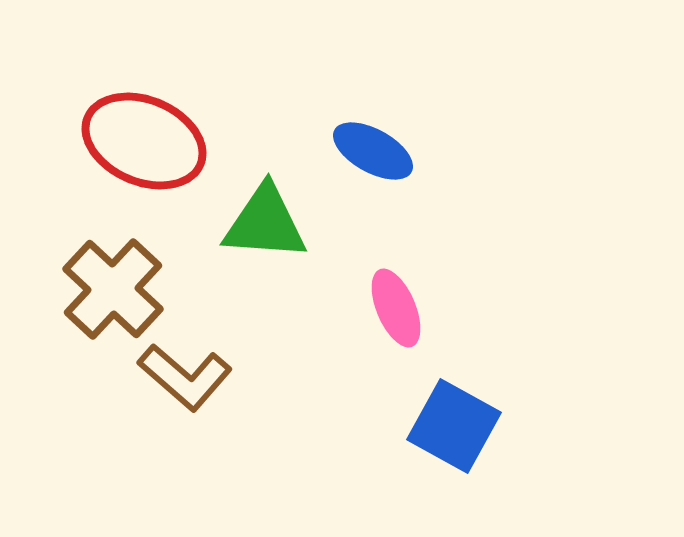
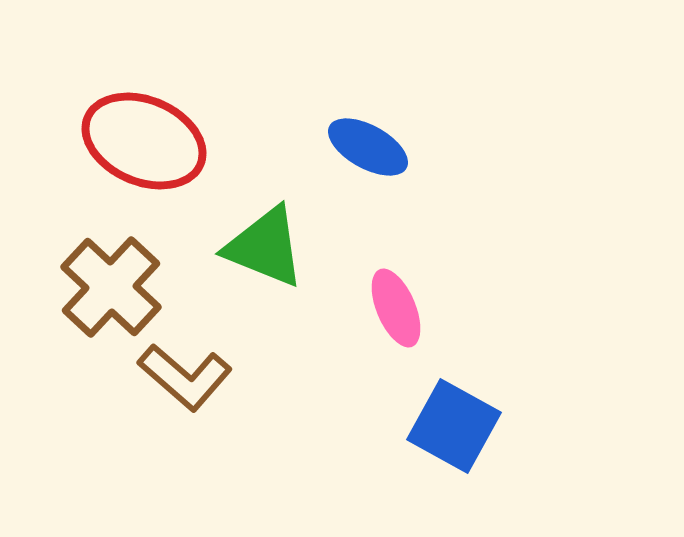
blue ellipse: moved 5 px left, 4 px up
green triangle: moved 24 px down; rotated 18 degrees clockwise
brown cross: moved 2 px left, 2 px up
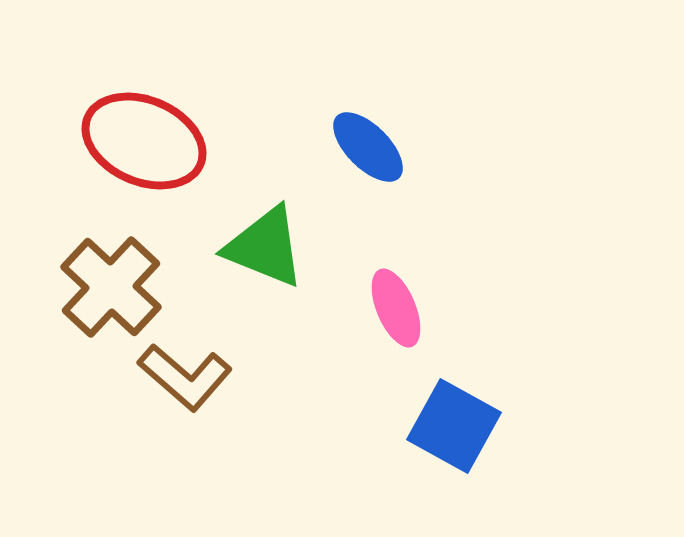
blue ellipse: rotated 16 degrees clockwise
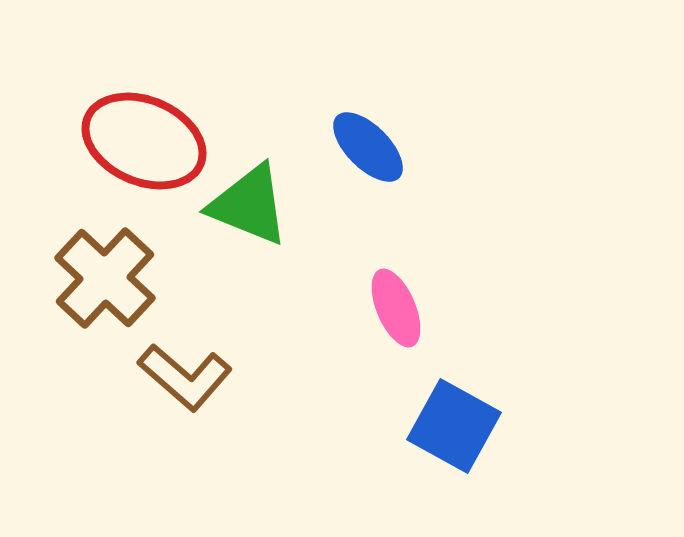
green triangle: moved 16 px left, 42 px up
brown cross: moved 6 px left, 9 px up
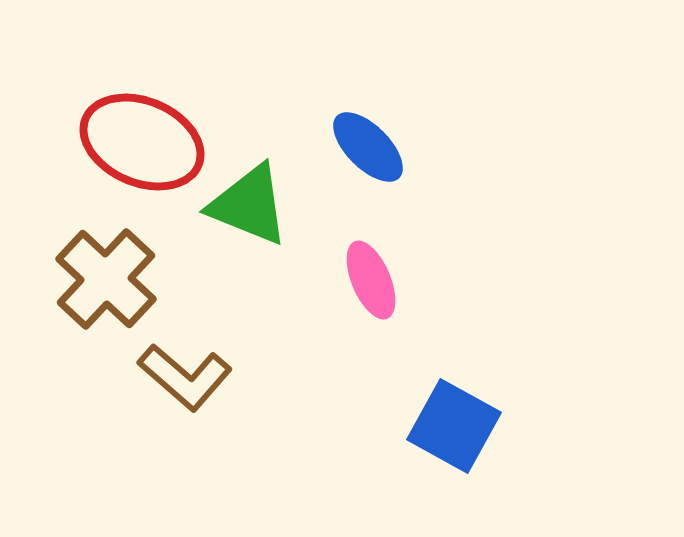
red ellipse: moved 2 px left, 1 px down
brown cross: moved 1 px right, 1 px down
pink ellipse: moved 25 px left, 28 px up
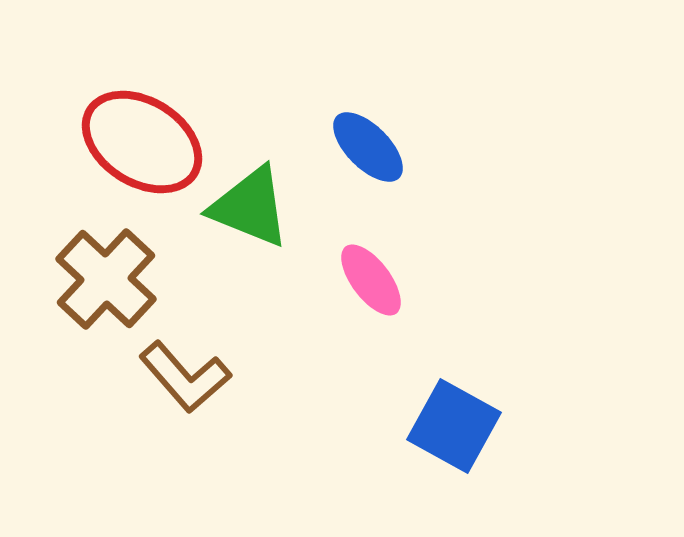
red ellipse: rotated 9 degrees clockwise
green triangle: moved 1 px right, 2 px down
pink ellipse: rotated 14 degrees counterclockwise
brown L-shape: rotated 8 degrees clockwise
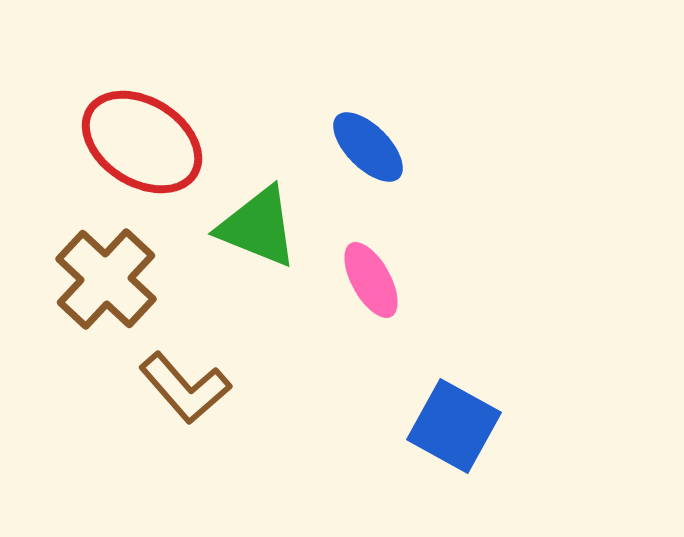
green triangle: moved 8 px right, 20 px down
pink ellipse: rotated 8 degrees clockwise
brown L-shape: moved 11 px down
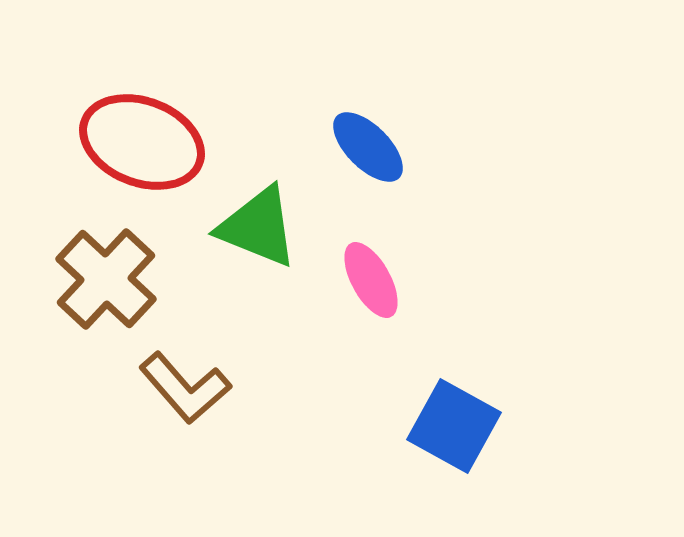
red ellipse: rotated 11 degrees counterclockwise
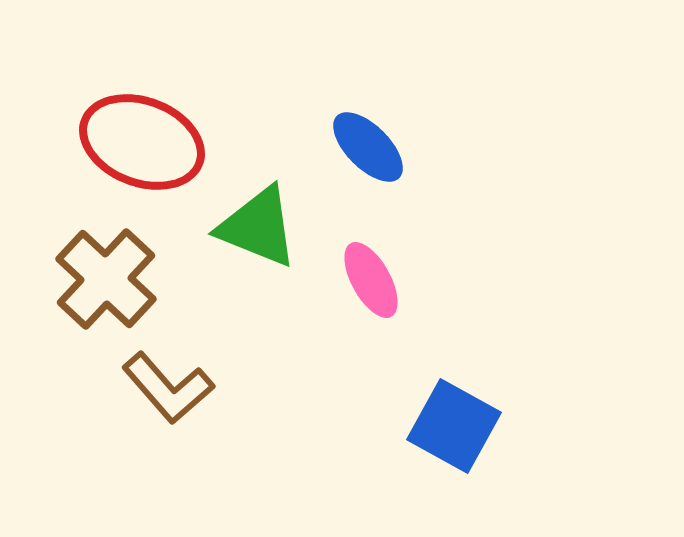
brown L-shape: moved 17 px left
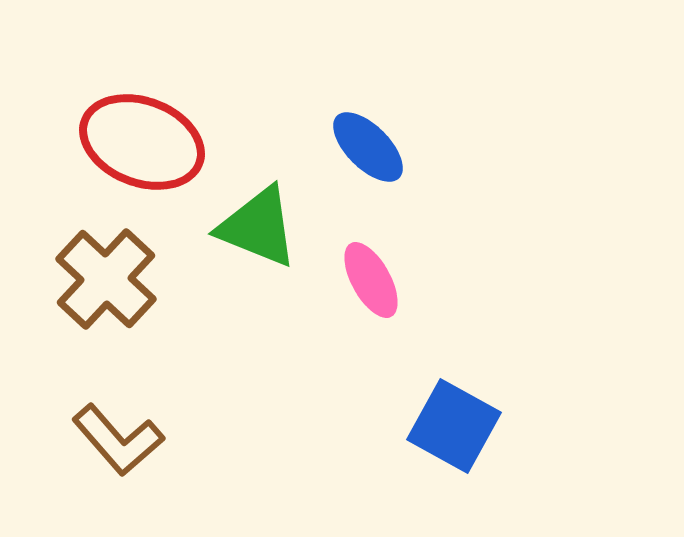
brown L-shape: moved 50 px left, 52 px down
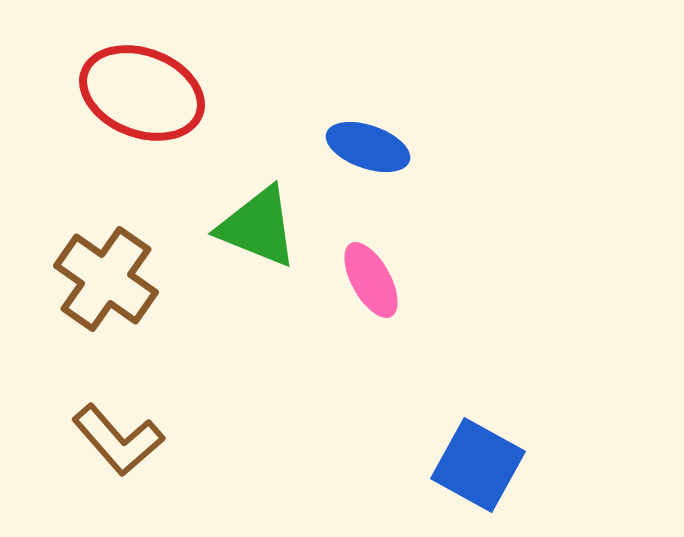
red ellipse: moved 49 px up
blue ellipse: rotated 26 degrees counterclockwise
brown cross: rotated 8 degrees counterclockwise
blue square: moved 24 px right, 39 px down
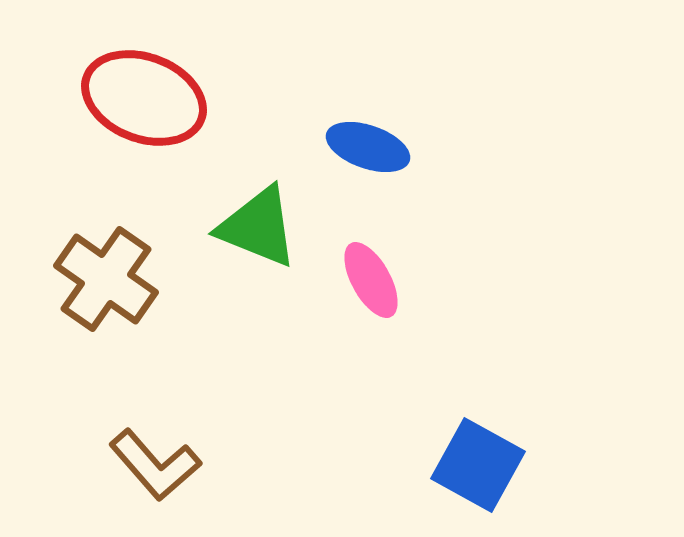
red ellipse: moved 2 px right, 5 px down
brown L-shape: moved 37 px right, 25 px down
